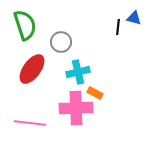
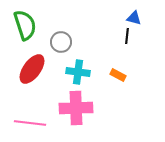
black line: moved 9 px right, 9 px down
cyan cross: rotated 20 degrees clockwise
orange rectangle: moved 23 px right, 18 px up
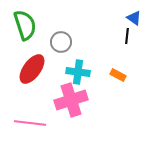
blue triangle: rotated 21 degrees clockwise
pink cross: moved 5 px left, 8 px up; rotated 16 degrees counterclockwise
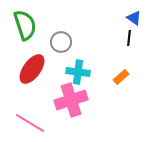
black line: moved 2 px right, 2 px down
orange rectangle: moved 3 px right, 2 px down; rotated 70 degrees counterclockwise
pink line: rotated 24 degrees clockwise
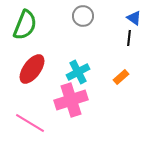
green semicircle: rotated 40 degrees clockwise
gray circle: moved 22 px right, 26 px up
cyan cross: rotated 35 degrees counterclockwise
